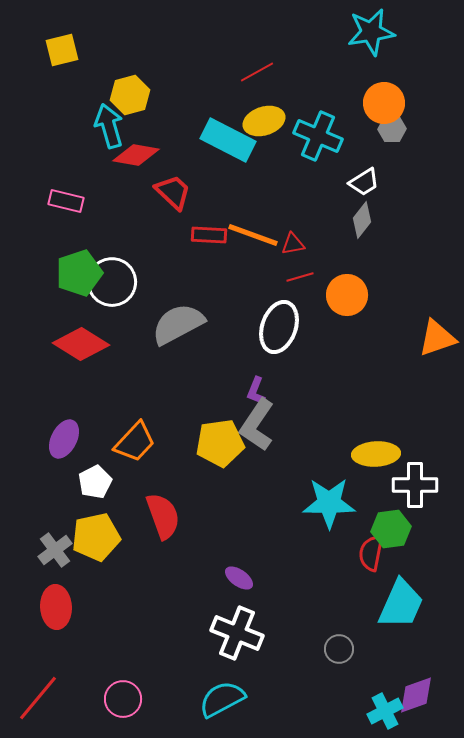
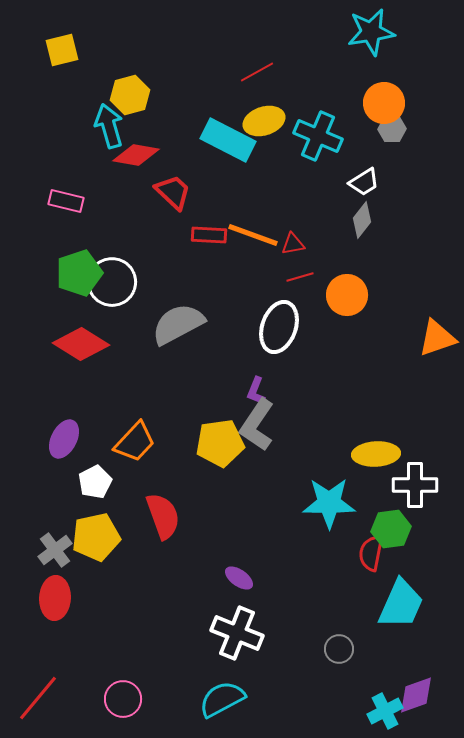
red ellipse at (56, 607): moved 1 px left, 9 px up; rotated 6 degrees clockwise
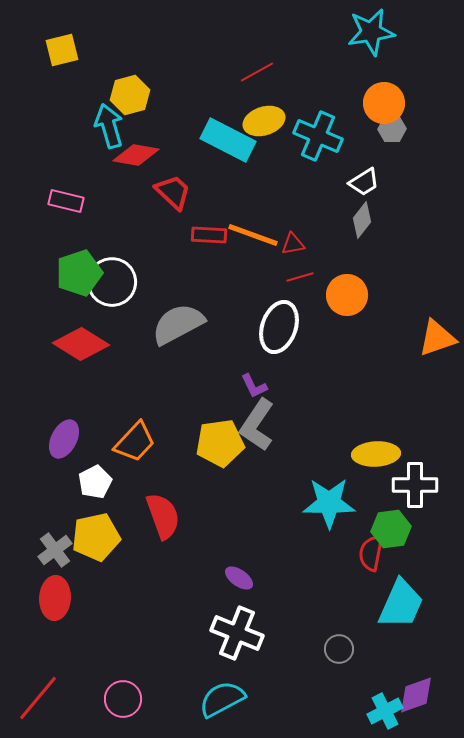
purple L-shape at (256, 391): moved 2 px left, 5 px up; rotated 48 degrees counterclockwise
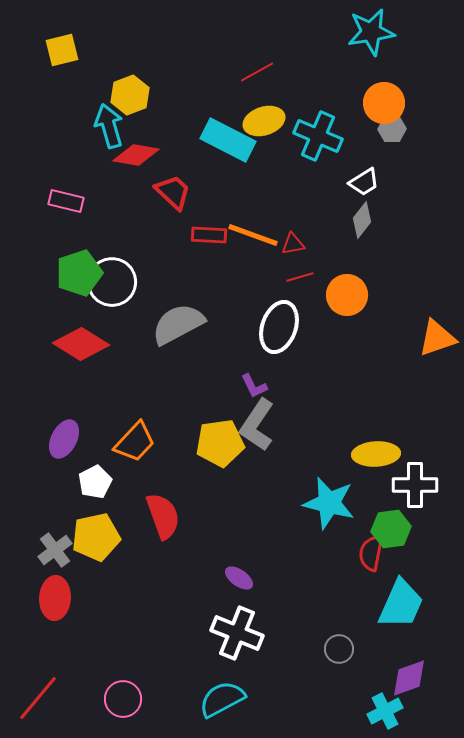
yellow hexagon at (130, 95): rotated 6 degrees counterclockwise
cyan star at (329, 503): rotated 14 degrees clockwise
purple diamond at (416, 695): moved 7 px left, 17 px up
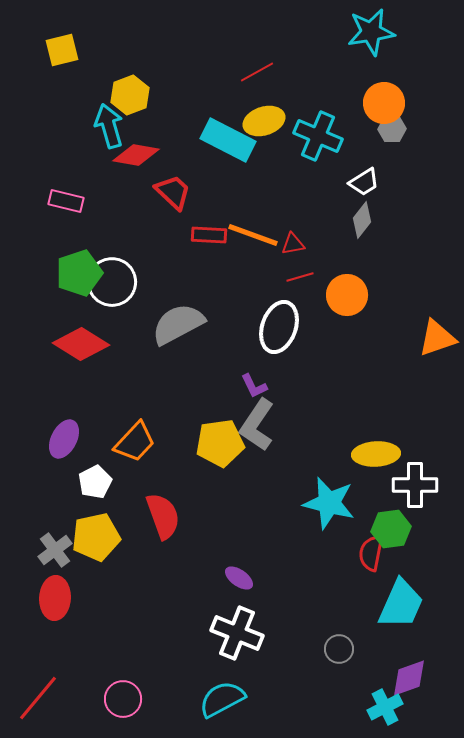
cyan cross at (385, 711): moved 4 px up
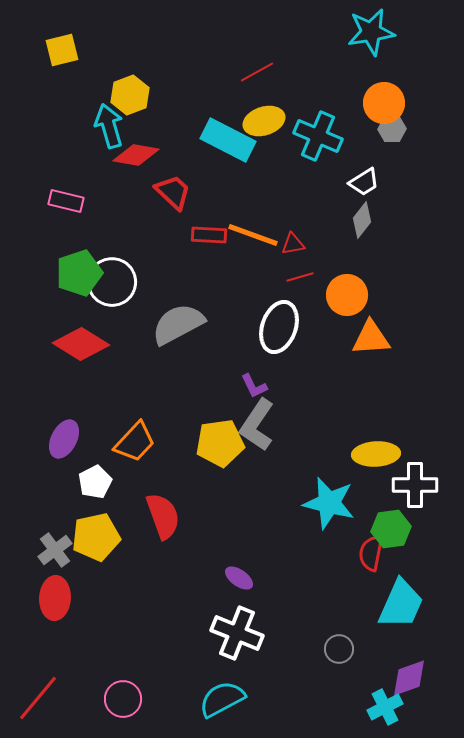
orange triangle at (437, 338): moved 66 px left; rotated 15 degrees clockwise
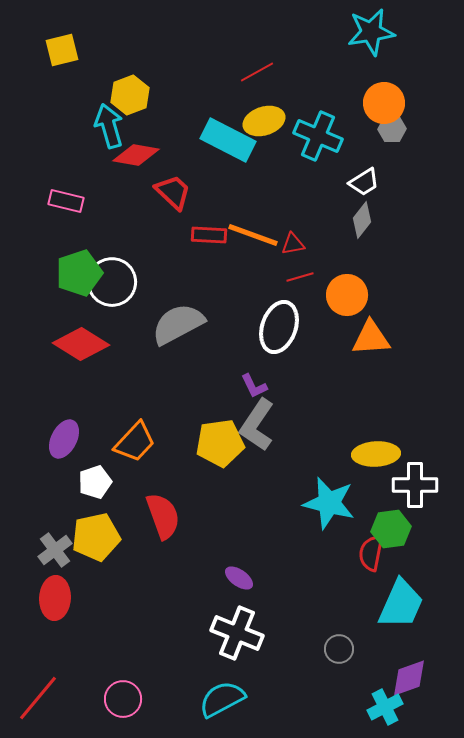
white pentagon at (95, 482): rotated 8 degrees clockwise
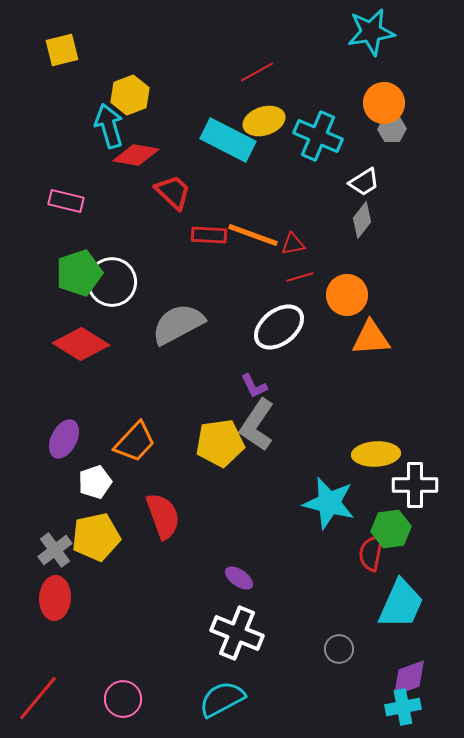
white ellipse at (279, 327): rotated 33 degrees clockwise
cyan cross at (385, 707): moved 18 px right; rotated 16 degrees clockwise
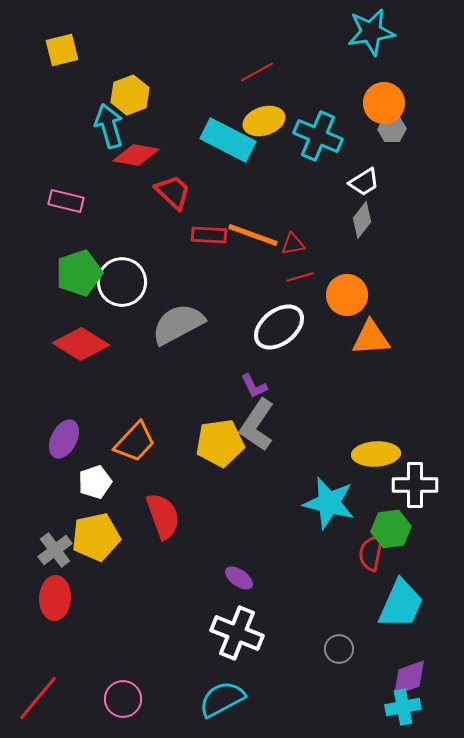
white circle at (112, 282): moved 10 px right
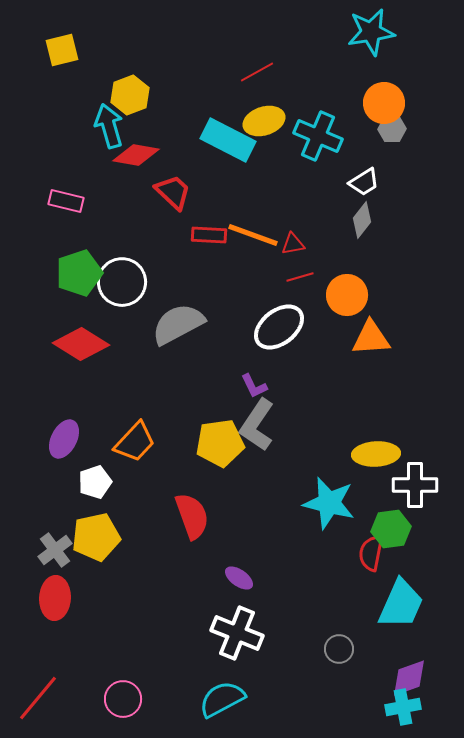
red semicircle at (163, 516): moved 29 px right
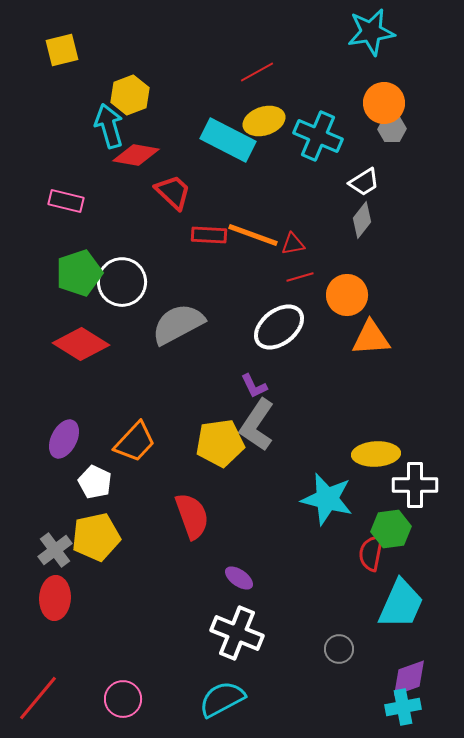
white pentagon at (95, 482): rotated 28 degrees counterclockwise
cyan star at (329, 503): moved 2 px left, 4 px up
